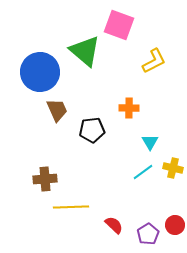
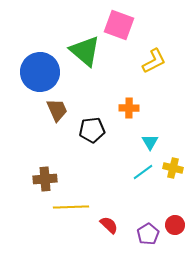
red semicircle: moved 5 px left
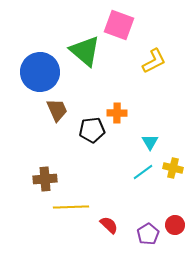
orange cross: moved 12 px left, 5 px down
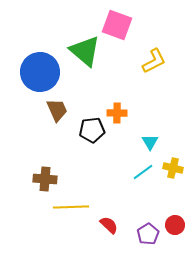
pink square: moved 2 px left
brown cross: rotated 10 degrees clockwise
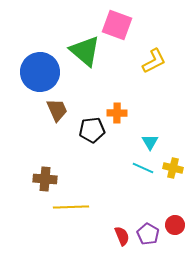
cyan line: moved 4 px up; rotated 60 degrees clockwise
red semicircle: moved 13 px right, 11 px down; rotated 24 degrees clockwise
purple pentagon: rotated 10 degrees counterclockwise
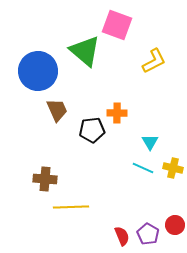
blue circle: moved 2 px left, 1 px up
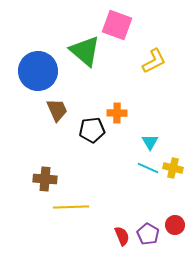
cyan line: moved 5 px right
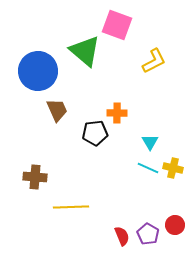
black pentagon: moved 3 px right, 3 px down
brown cross: moved 10 px left, 2 px up
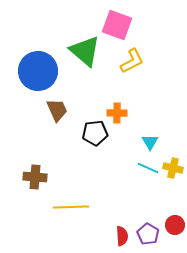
yellow L-shape: moved 22 px left
red semicircle: rotated 18 degrees clockwise
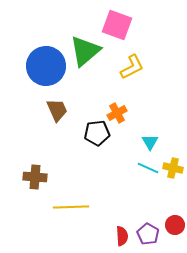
green triangle: rotated 40 degrees clockwise
yellow L-shape: moved 6 px down
blue circle: moved 8 px right, 5 px up
orange cross: rotated 30 degrees counterclockwise
black pentagon: moved 2 px right
